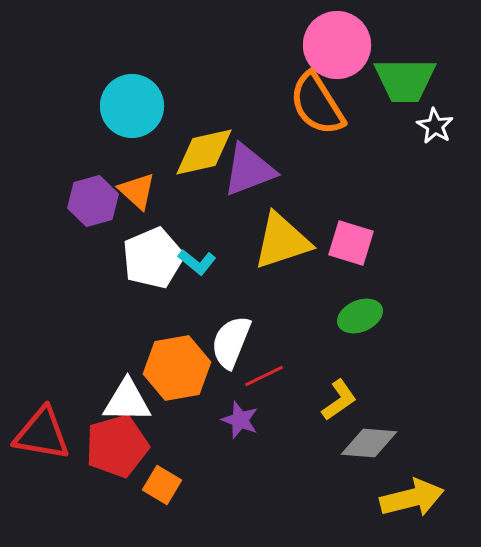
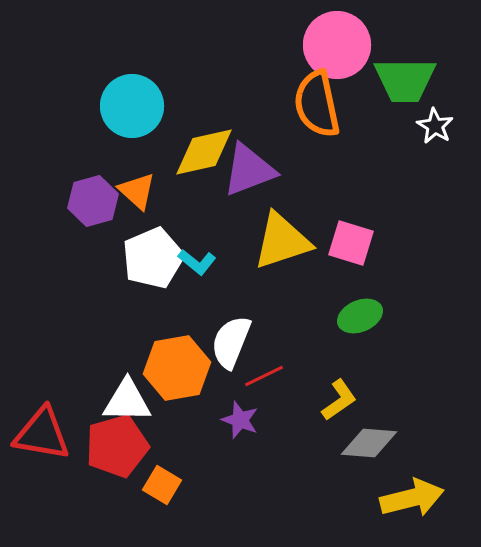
orange semicircle: rotated 20 degrees clockwise
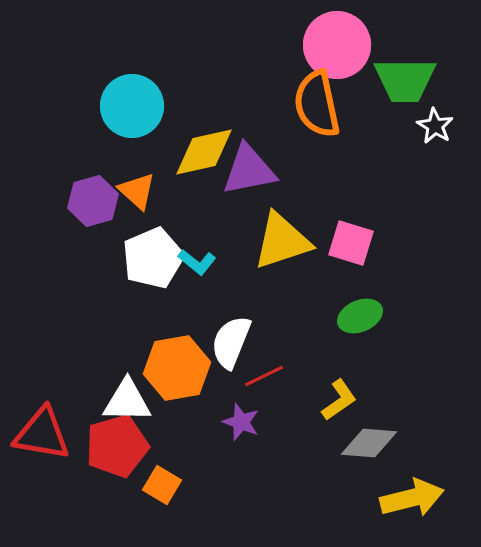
purple triangle: rotated 10 degrees clockwise
purple star: moved 1 px right, 2 px down
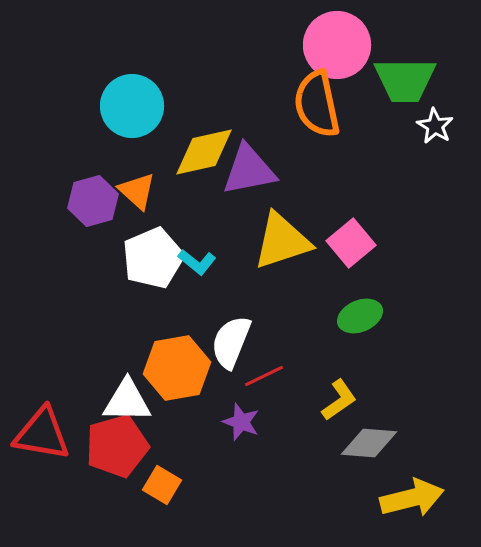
pink square: rotated 33 degrees clockwise
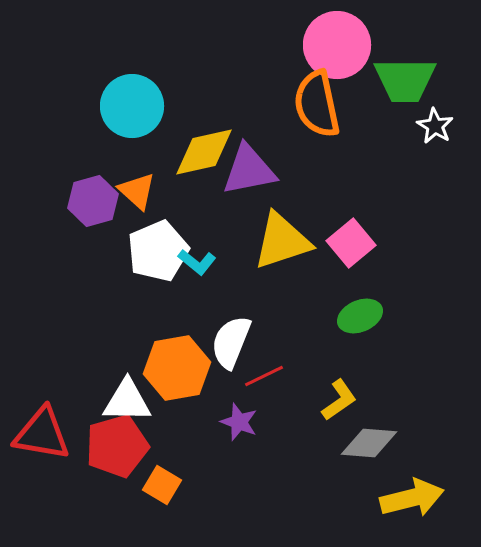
white pentagon: moved 5 px right, 7 px up
purple star: moved 2 px left
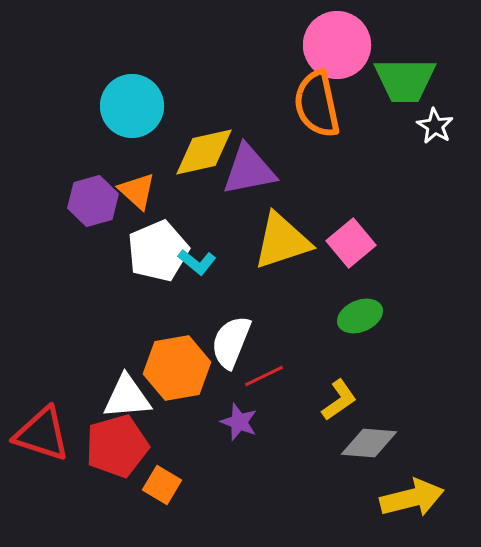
white triangle: moved 4 px up; rotated 6 degrees counterclockwise
red triangle: rotated 8 degrees clockwise
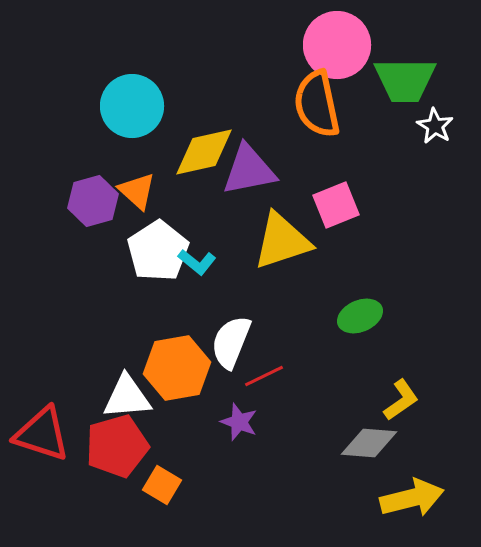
pink square: moved 15 px left, 38 px up; rotated 18 degrees clockwise
white pentagon: rotated 10 degrees counterclockwise
yellow L-shape: moved 62 px right
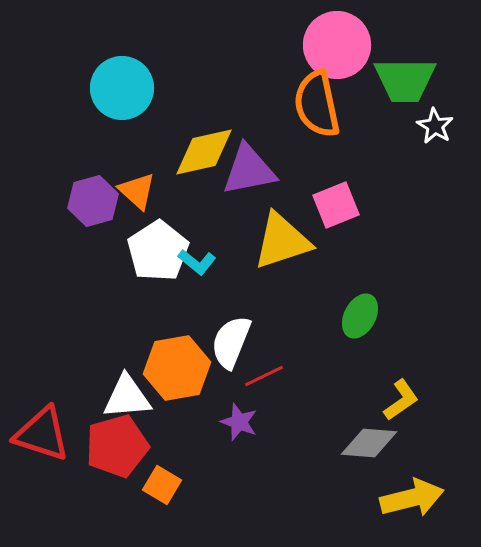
cyan circle: moved 10 px left, 18 px up
green ellipse: rotated 39 degrees counterclockwise
